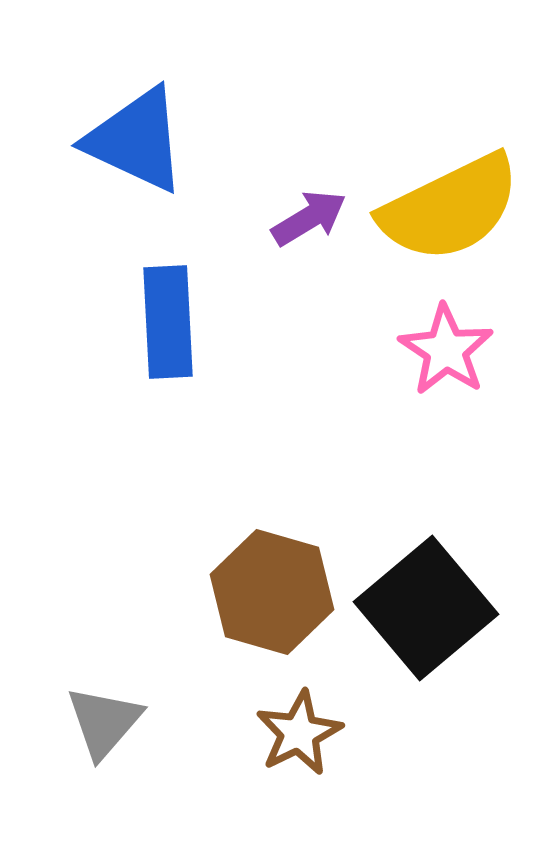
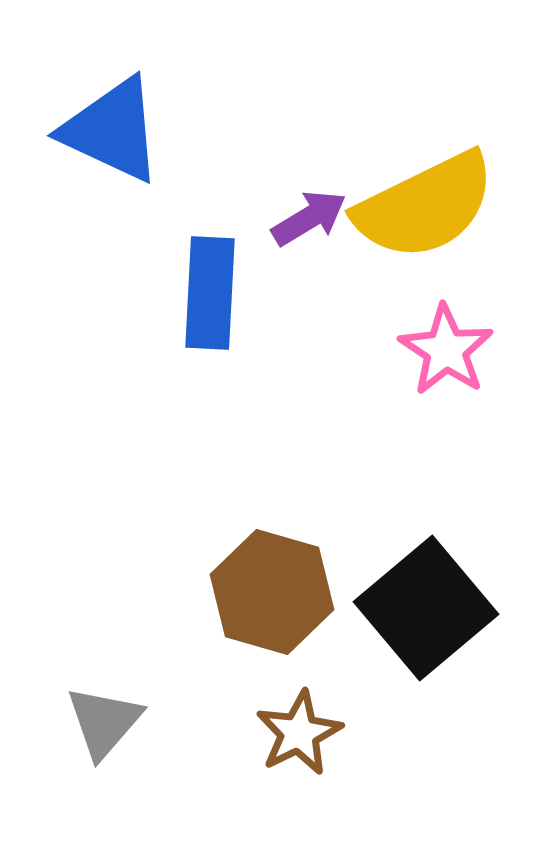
blue triangle: moved 24 px left, 10 px up
yellow semicircle: moved 25 px left, 2 px up
blue rectangle: moved 42 px right, 29 px up; rotated 6 degrees clockwise
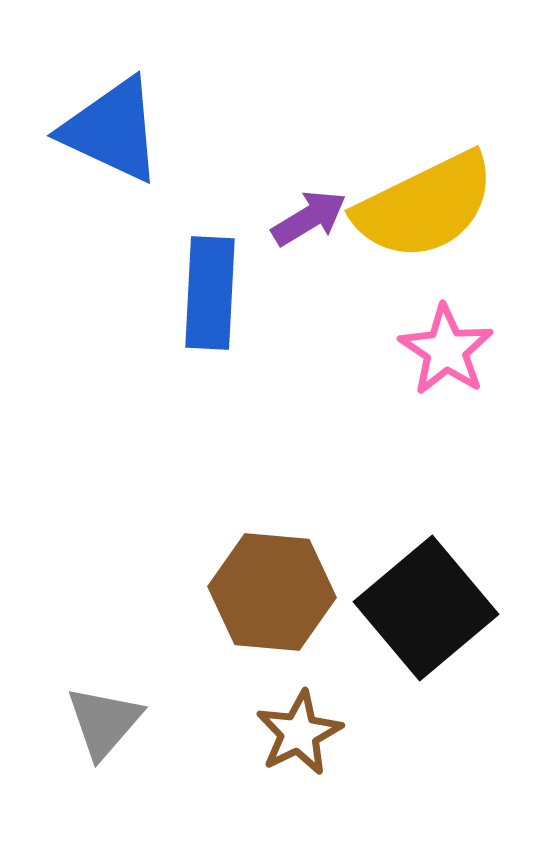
brown hexagon: rotated 11 degrees counterclockwise
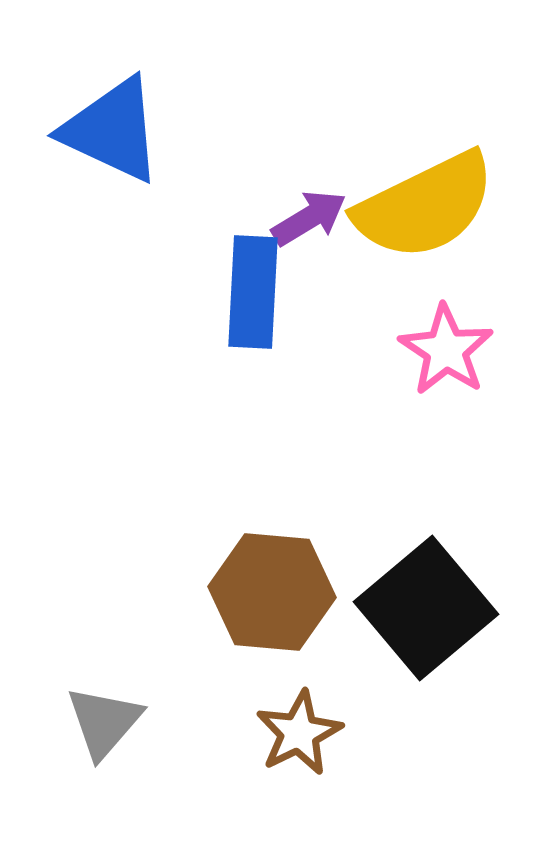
blue rectangle: moved 43 px right, 1 px up
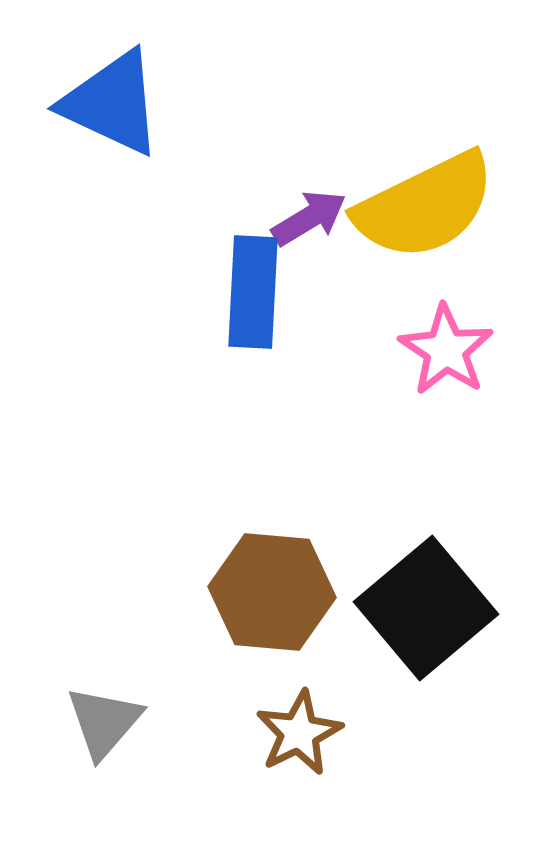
blue triangle: moved 27 px up
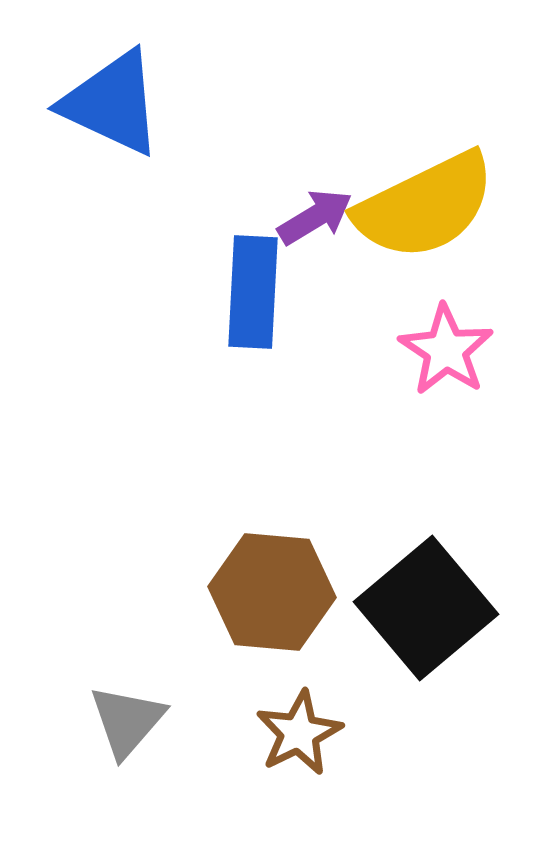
purple arrow: moved 6 px right, 1 px up
gray triangle: moved 23 px right, 1 px up
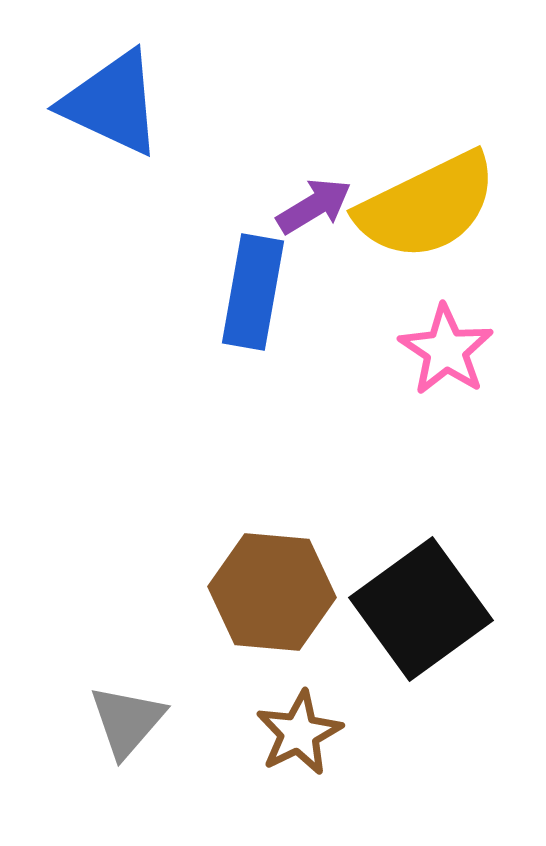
yellow semicircle: moved 2 px right
purple arrow: moved 1 px left, 11 px up
blue rectangle: rotated 7 degrees clockwise
black square: moved 5 px left, 1 px down; rotated 4 degrees clockwise
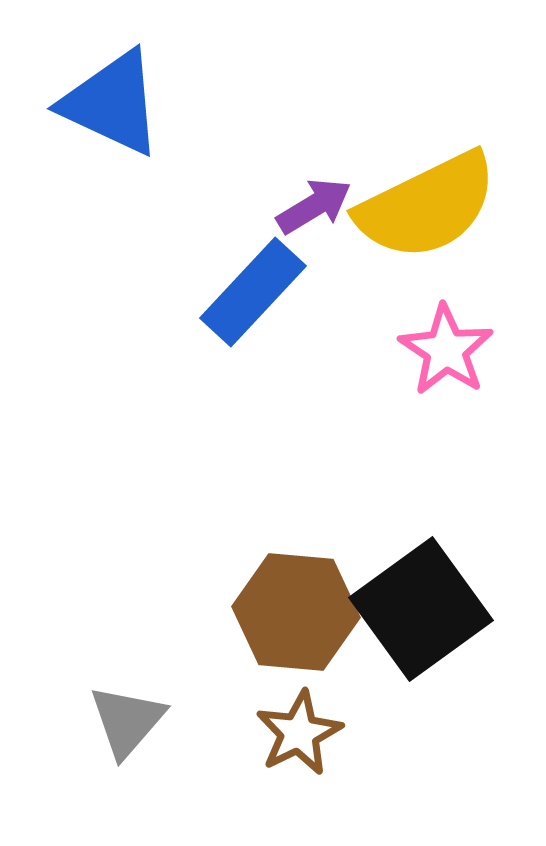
blue rectangle: rotated 33 degrees clockwise
brown hexagon: moved 24 px right, 20 px down
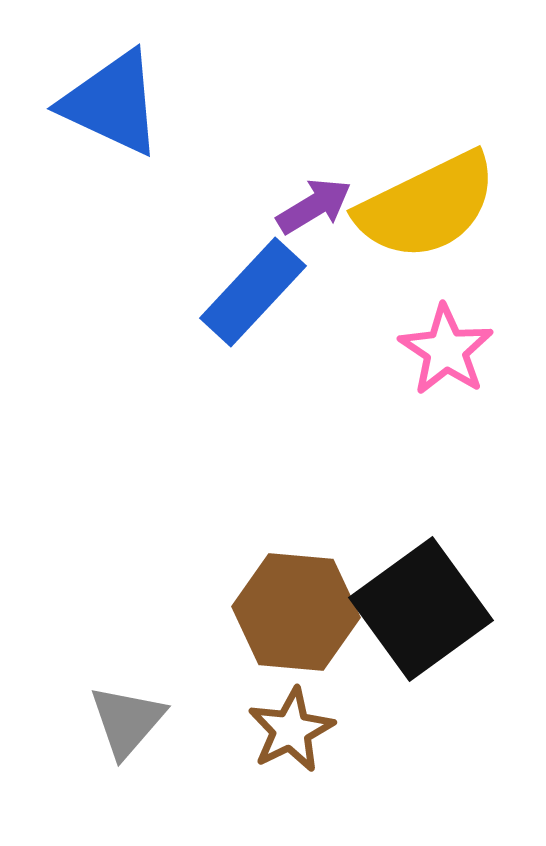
brown star: moved 8 px left, 3 px up
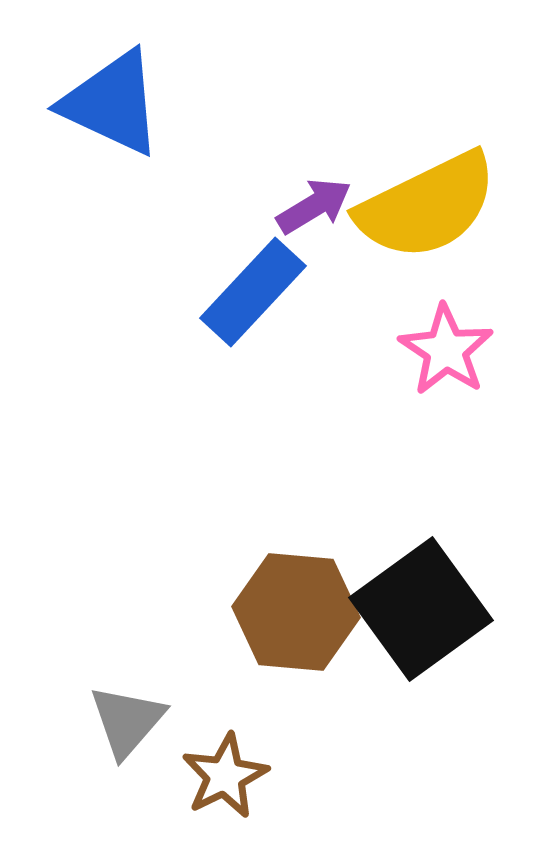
brown star: moved 66 px left, 46 px down
